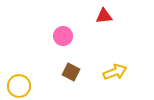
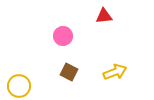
brown square: moved 2 px left
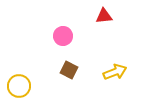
brown square: moved 2 px up
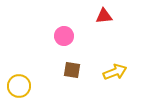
pink circle: moved 1 px right
brown square: moved 3 px right; rotated 18 degrees counterclockwise
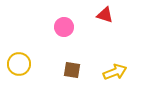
red triangle: moved 1 px right, 1 px up; rotated 24 degrees clockwise
pink circle: moved 9 px up
yellow circle: moved 22 px up
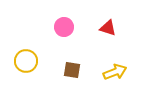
red triangle: moved 3 px right, 13 px down
yellow circle: moved 7 px right, 3 px up
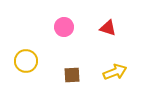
brown square: moved 5 px down; rotated 12 degrees counterclockwise
